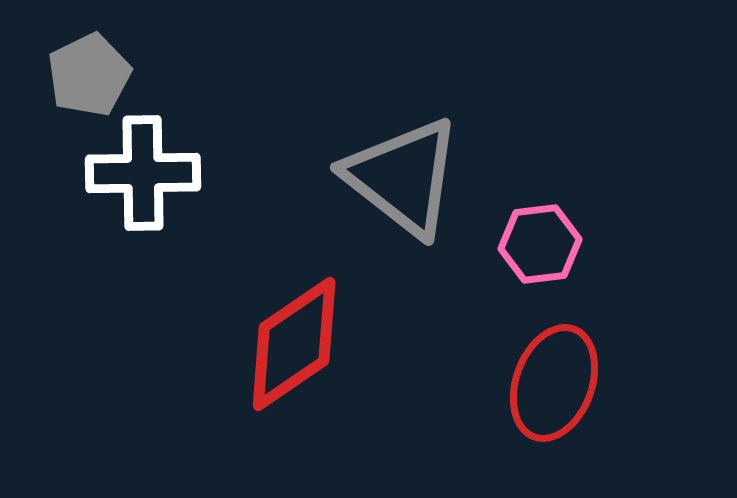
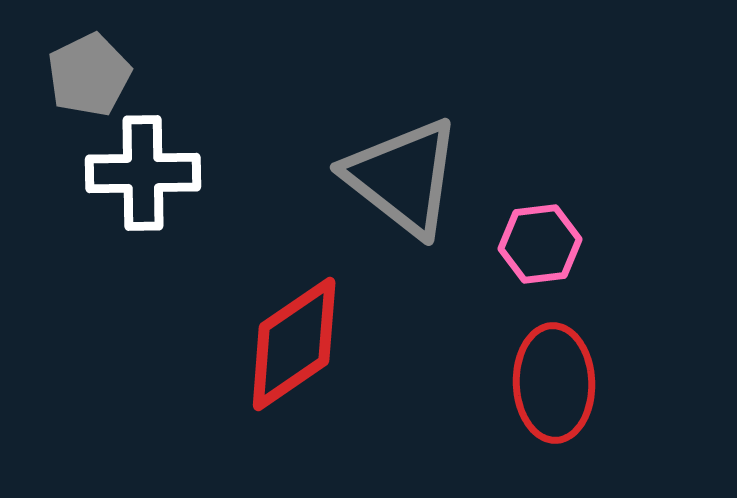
red ellipse: rotated 22 degrees counterclockwise
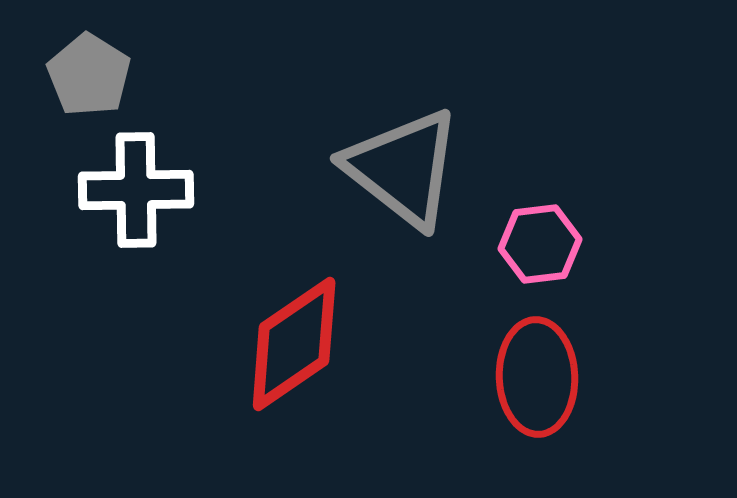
gray pentagon: rotated 14 degrees counterclockwise
white cross: moved 7 px left, 17 px down
gray triangle: moved 9 px up
red ellipse: moved 17 px left, 6 px up
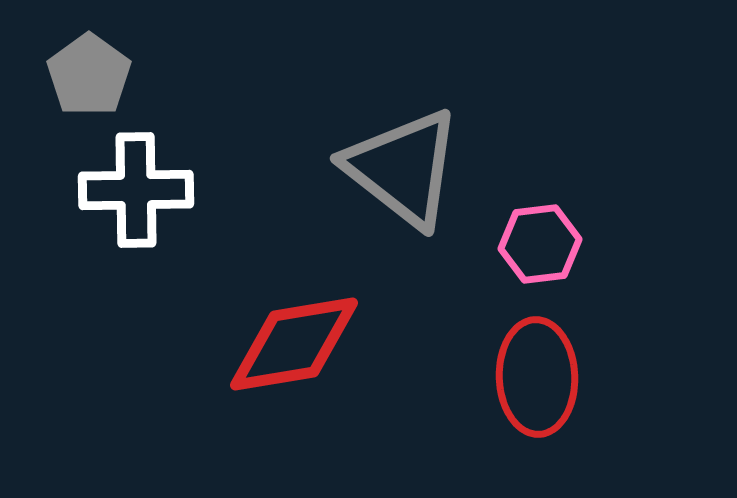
gray pentagon: rotated 4 degrees clockwise
red diamond: rotated 25 degrees clockwise
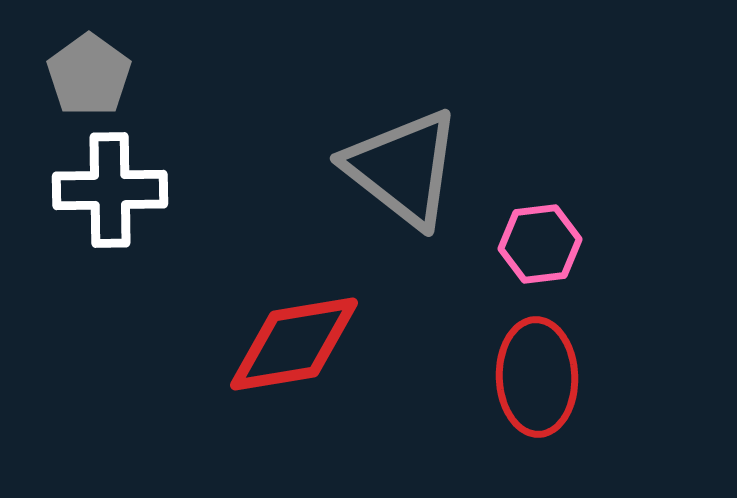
white cross: moved 26 px left
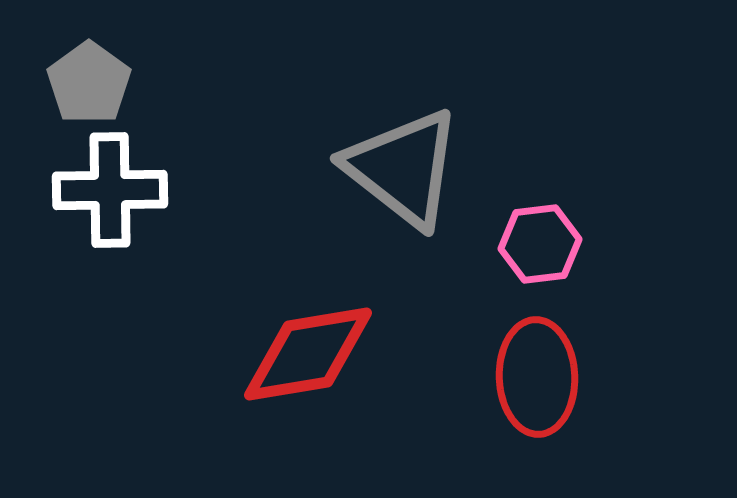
gray pentagon: moved 8 px down
red diamond: moved 14 px right, 10 px down
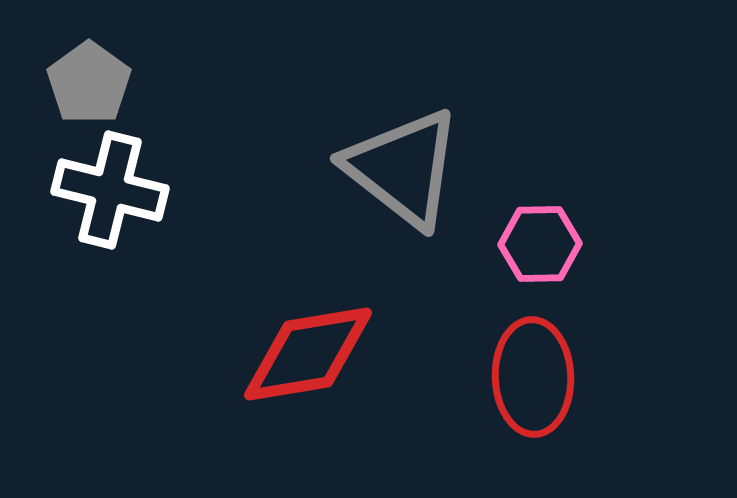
white cross: rotated 15 degrees clockwise
pink hexagon: rotated 6 degrees clockwise
red ellipse: moved 4 px left
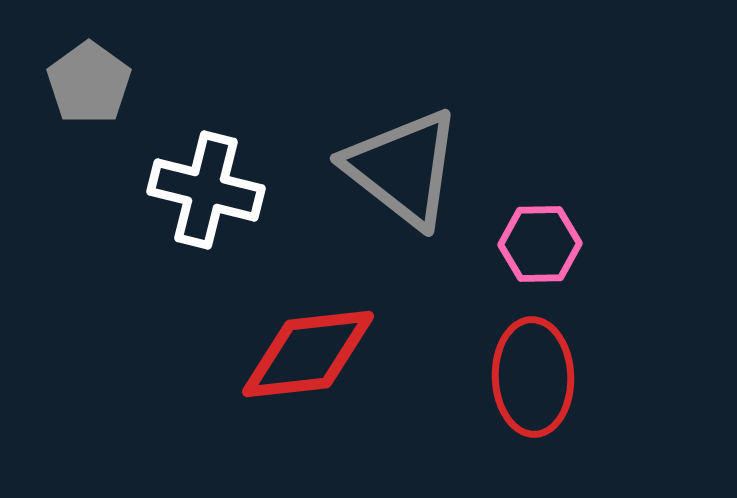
white cross: moved 96 px right
red diamond: rotated 3 degrees clockwise
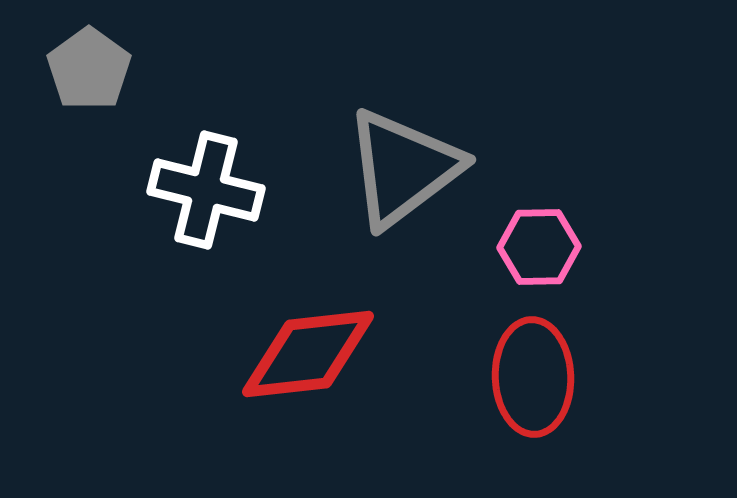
gray pentagon: moved 14 px up
gray triangle: rotated 45 degrees clockwise
pink hexagon: moved 1 px left, 3 px down
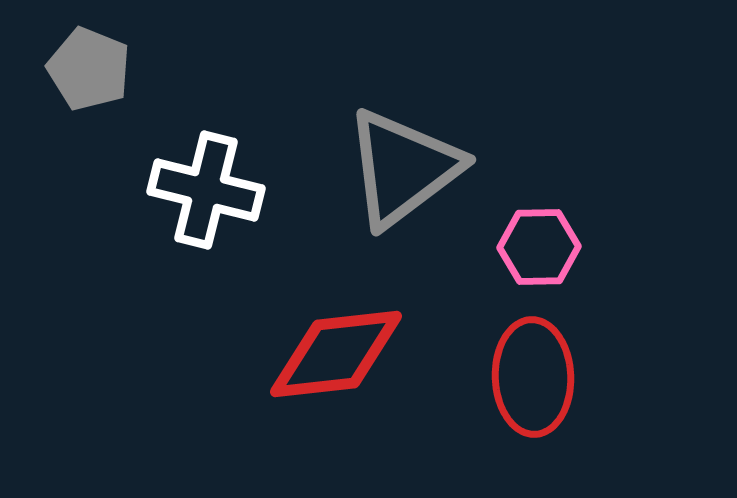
gray pentagon: rotated 14 degrees counterclockwise
red diamond: moved 28 px right
